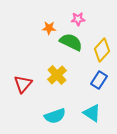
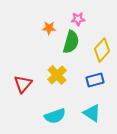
green semicircle: rotated 80 degrees clockwise
blue rectangle: moved 4 px left; rotated 42 degrees clockwise
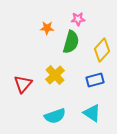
orange star: moved 2 px left
yellow cross: moved 2 px left
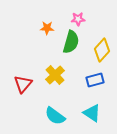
cyan semicircle: rotated 55 degrees clockwise
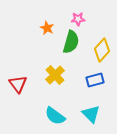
orange star: rotated 24 degrees clockwise
red triangle: moved 5 px left; rotated 18 degrees counterclockwise
cyan triangle: moved 1 px left, 1 px down; rotated 12 degrees clockwise
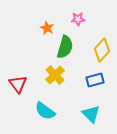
green semicircle: moved 6 px left, 5 px down
cyan semicircle: moved 10 px left, 5 px up
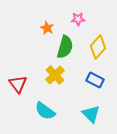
yellow diamond: moved 4 px left, 3 px up
blue rectangle: rotated 42 degrees clockwise
